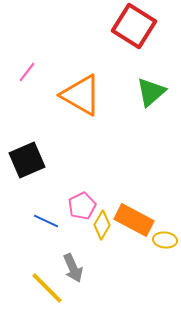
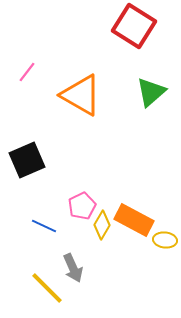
blue line: moved 2 px left, 5 px down
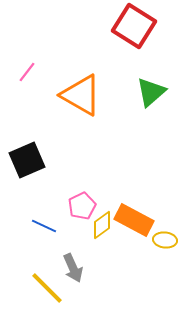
yellow diamond: rotated 24 degrees clockwise
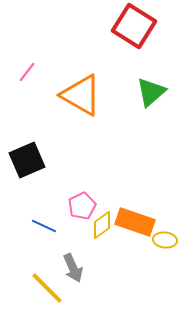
orange rectangle: moved 1 px right, 2 px down; rotated 9 degrees counterclockwise
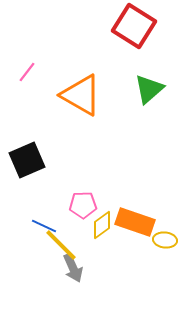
green triangle: moved 2 px left, 3 px up
pink pentagon: moved 1 px right, 1 px up; rotated 24 degrees clockwise
yellow line: moved 14 px right, 43 px up
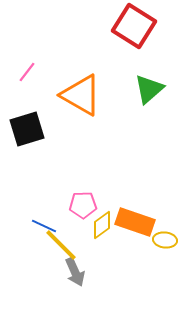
black square: moved 31 px up; rotated 6 degrees clockwise
gray arrow: moved 2 px right, 4 px down
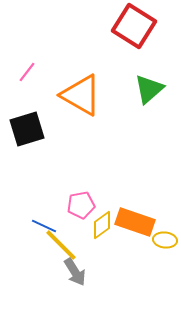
pink pentagon: moved 2 px left; rotated 8 degrees counterclockwise
gray arrow: rotated 8 degrees counterclockwise
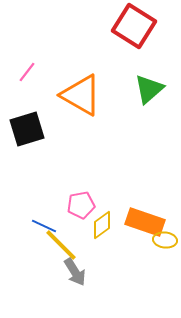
orange rectangle: moved 10 px right
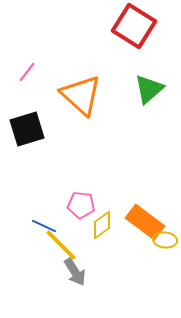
orange triangle: rotated 12 degrees clockwise
pink pentagon: rotated 16 degrees clockwise
orange rectangle: rotated 18 degrees clockwise
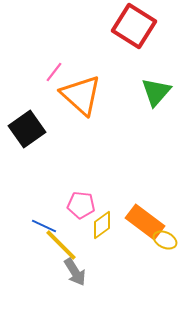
pink line: moved 27 px right
green triangle: moved 7 px right, 3 px down; rotated 8 degrees counterclockwise
black square: rotated 18 degrees counterclockwise
yellow ellipse: rotated 20 degrees clockwise
